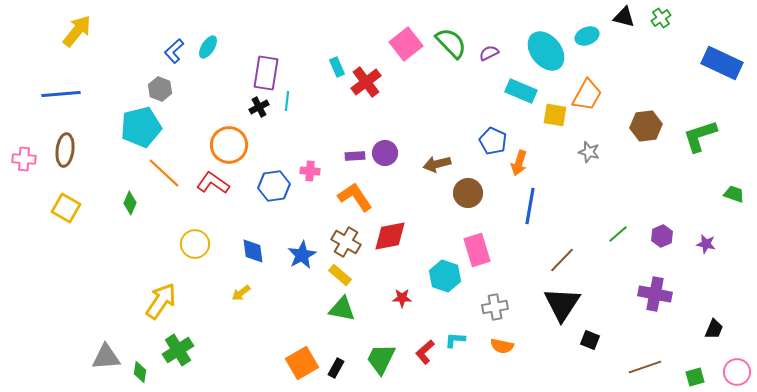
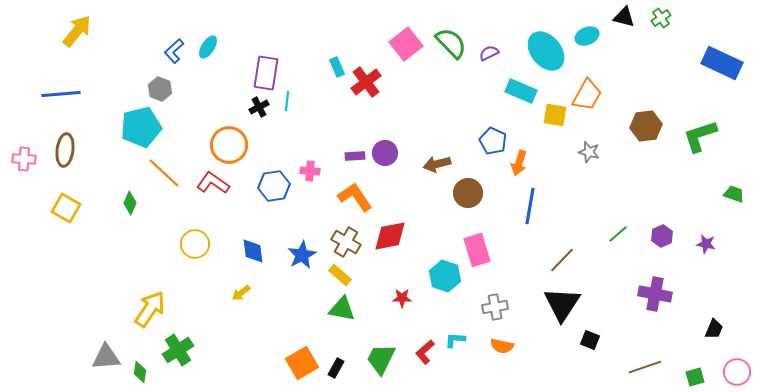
yellow arrow at (161, 301): moved 11 px left, 8 px down
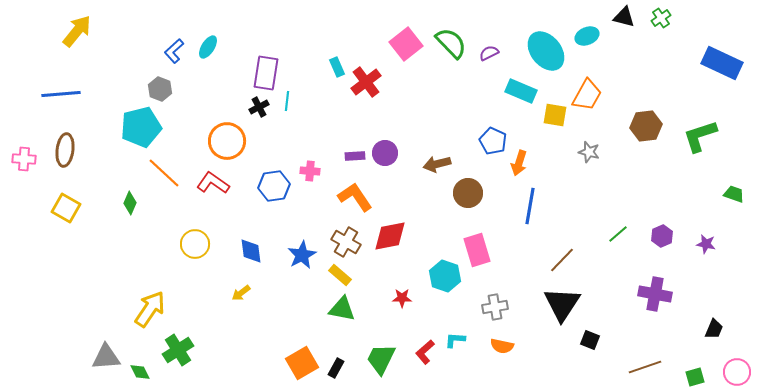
orange circle at (229, 145): moved 2 px left, 4 px up
blue diamond at (253, 251): moved 2 px left
green diamond at (140, 372): rotated 35 degrees counterclockwise
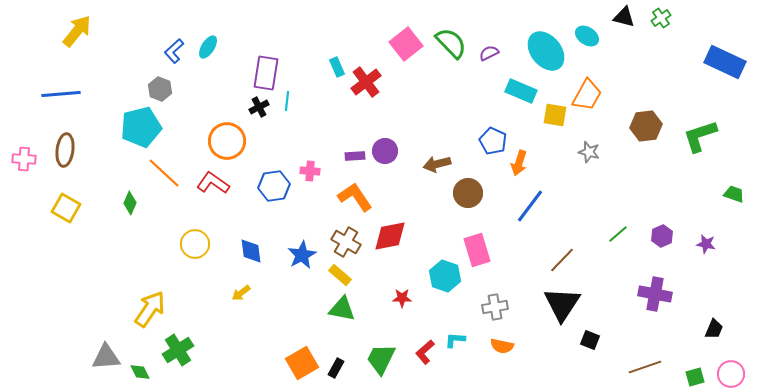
cyan ellipse at (587, 36): rotated 55 degrees clockwise
blue rectangle at (722, 63): moved 3 px right, 1 px up
purple circle at (385, 153): moved 2 px up
blue line at (530, 206): rotated 27 degrees clockwise
pink circle at (737, 372): moved 6 px left, 2 px down
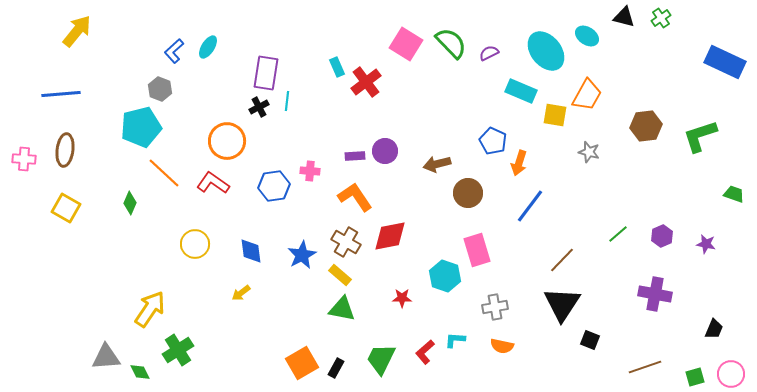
pink square at (406, 44): rotated 20 degrees counterclockwise
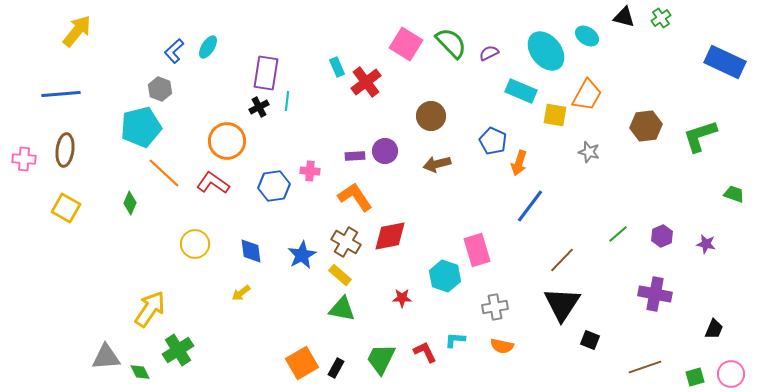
brown circle at (468, 193): moved 37 px left, 77 px up
red L-shape at (425, 352): rotated 105 degrees clockwise
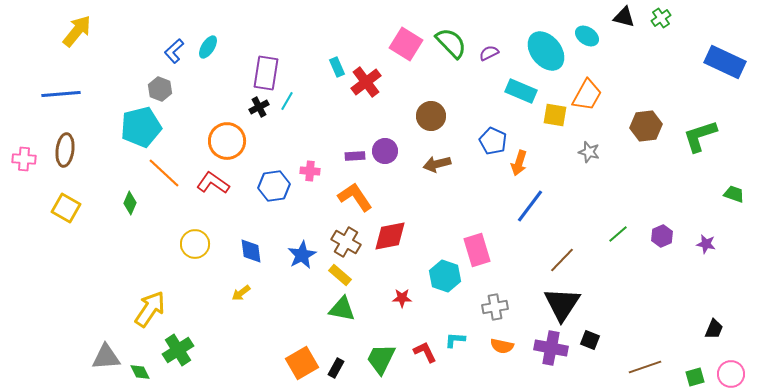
cyan line at (287, 101): rotated 24 degrees clockwise
purple cross at (655, 294): moved 104 px left, 54 px down
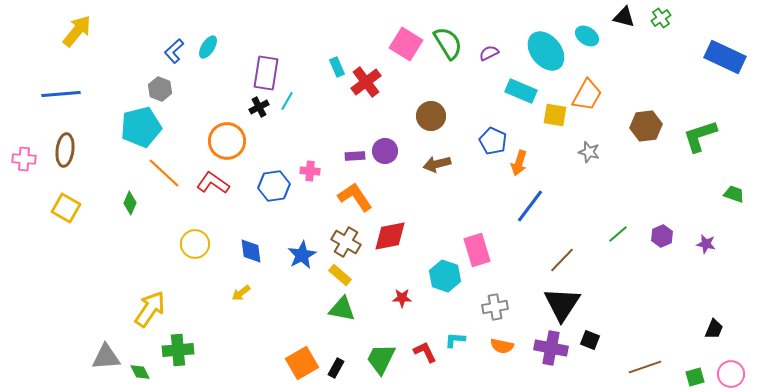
green semicircle at (451, 43): moved 3 px left; rotated 12 degrees clockwise
blue rectangle at (725, 62): moved 5 px up
green cross at (178, 350): rotated 28 degrees clockwise
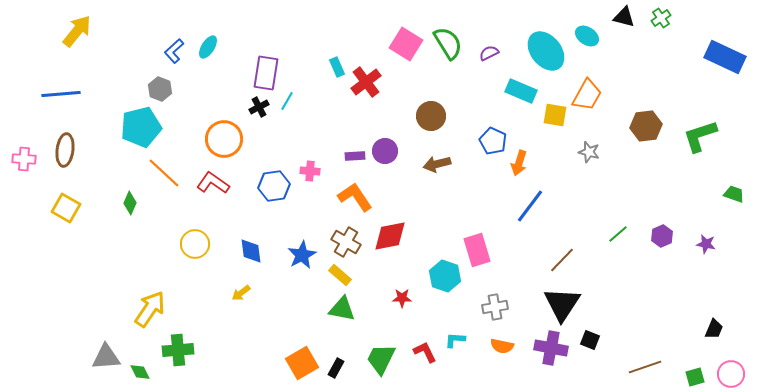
orange circle at (227, 141): moved 3 px left, 2 px up
